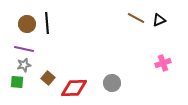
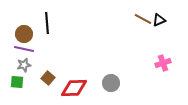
brown line: moved 7 px right, 1 px down
brown circle: moved 3 px left, 10 px down
gray circle: moved 1 px left
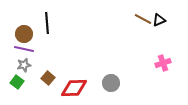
green square: rotated 32 degrees clockwise
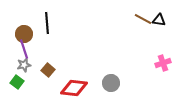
black triangle: rotated 32 degrees clockwise
purple line: rotated 60 degrees clockwise
brown square: moved 8 px up
red diamond: rotated 8 degrees clockwise
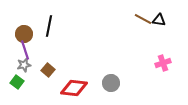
black line: moved 2 px right, 3 px down; rotated 15 degrees clockwise
purple line: moved 1 px right, 1 px down
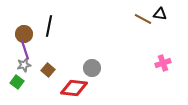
black triangle: moved 1 px right, 6 px up
gray circle: moved 19 px left, 15 px up
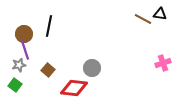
gray star: moved 5 px left
green square: moved 2 px left, 3 px down
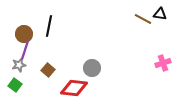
purple line: rotated 36 degrees clockwise
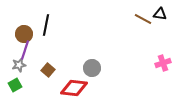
black line: moved 3 px left, 1 px up
green square: rotated 24 degrees clockwise
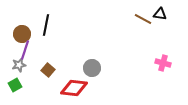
brown circle: moved 2 px left
pink cross: rotated 35 degrees clockwise
